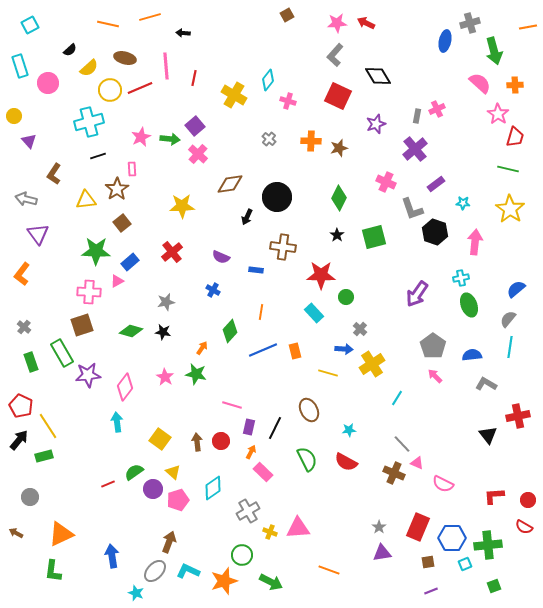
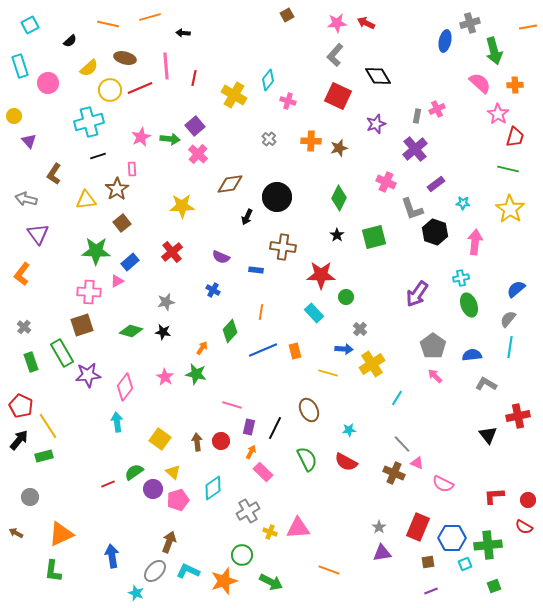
black semicircle at (70, 50): moved 9 px up
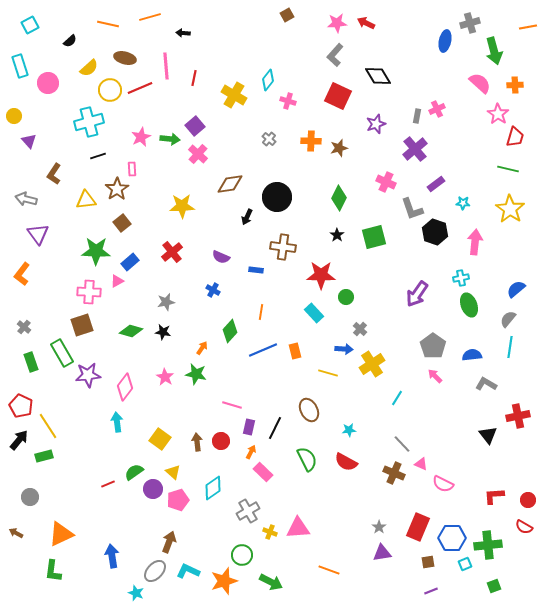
pink triangle at (417, 463): moved 4 px right, 1 px down
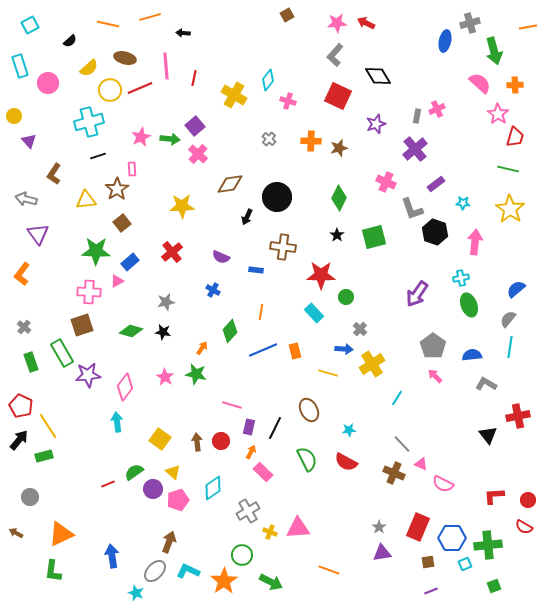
orange star at (224, 581): rotated 16 degrees counterclockwise
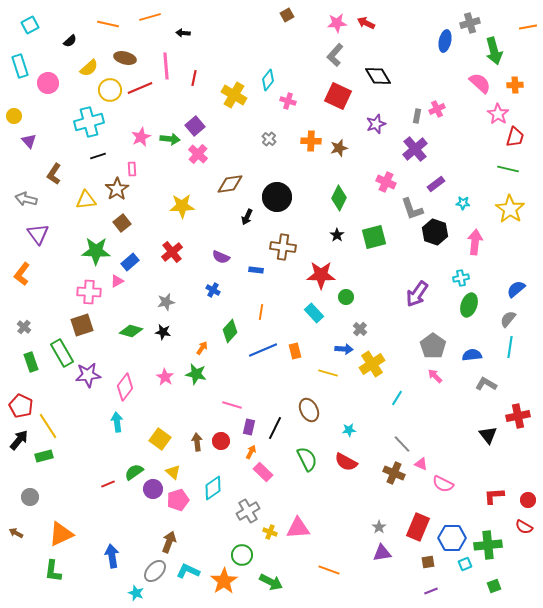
green ellipse at (469, 305): rotated 40 degrees clockwise
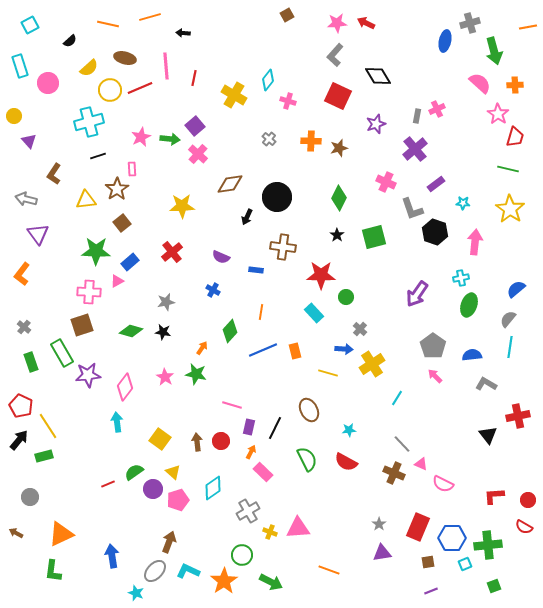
gray star at (379, 527): moved 3 px up
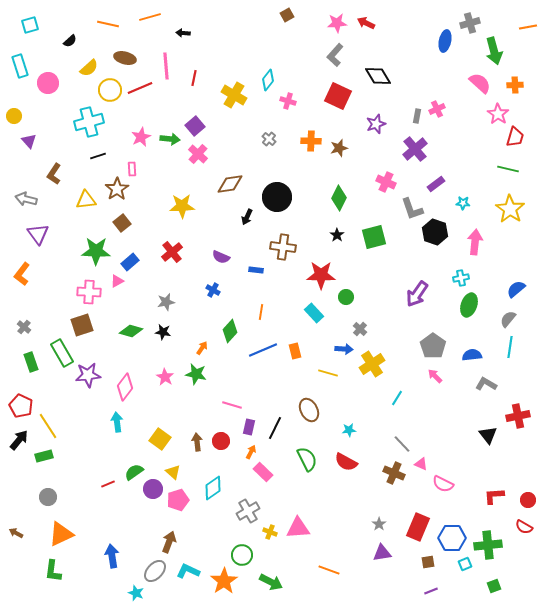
cyan square at (30, 25): rotated 12 degrees clockwise
gray circle at (30, 497): moved 18 px right
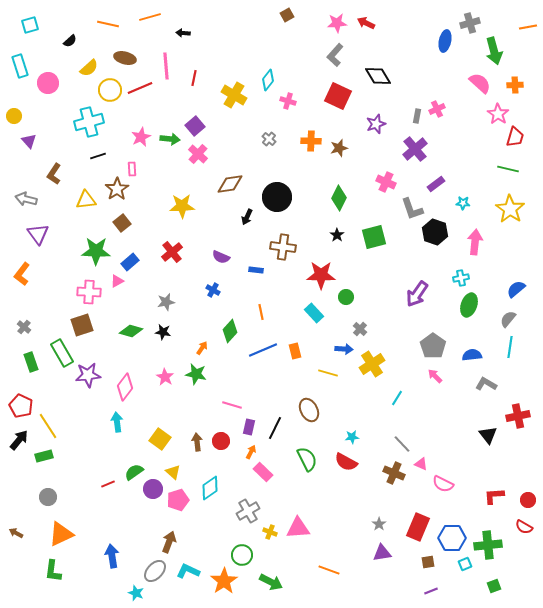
orange line at (261, 312): rotated 21 degrees counterclockwise
cyan star at (349, 430): moved 3 px right, 7 px down
cyan diamond at (213, 488): moved 3 px left
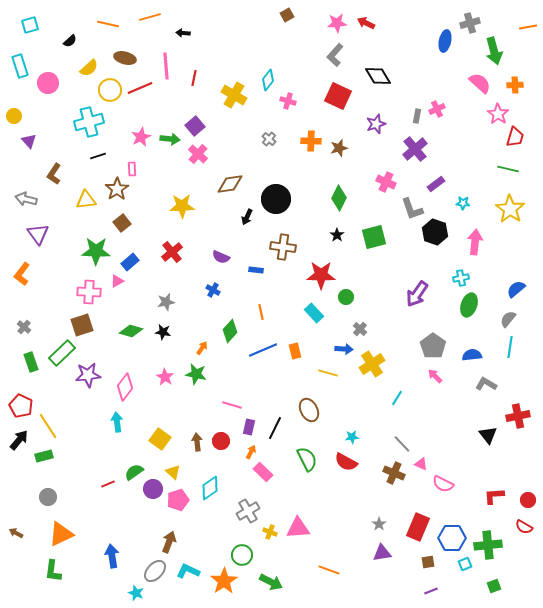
black circle at (277, 197): moved 1 px left, 2 px down
green rectangle at (62, 353): rotated 76 degrees clockwise
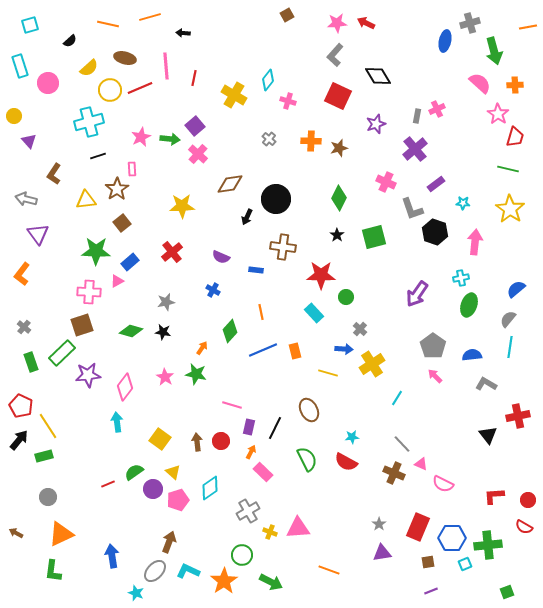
green square at (494, 586): moved 13 px right, 6 px down
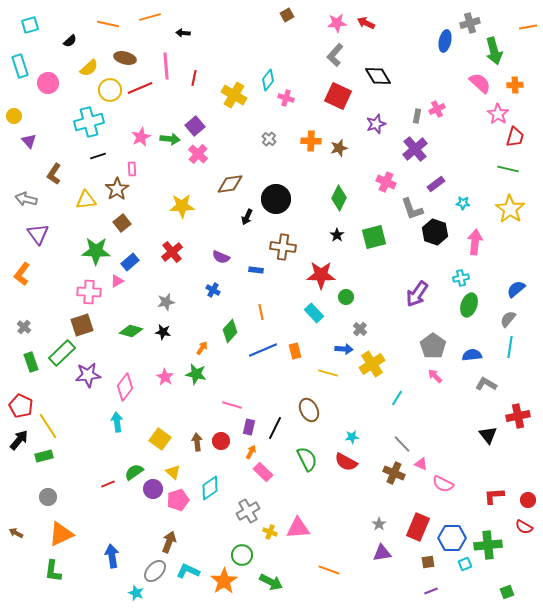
pink cross at (288, 101): moved 2 px left, 3 px up
